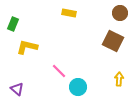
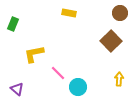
brown square: moved 2 px left; rotated 20 degrees clockwise
yellow L-shape: moved 7 px right, 7 px down; rotated 25 degrees counterclockwise
pink line: moved 1 px left, 2 px down
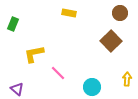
yellow arrow: moved 8 px right
cyan circle: moved 14 px right
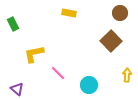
green rectangle: rotated 48 degrees counterclockwise
yellow arrow: moved 4 px up
cyan circle: moved 3 px left, 2 px up
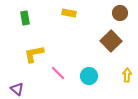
green rectangle: moved 12 px right, 6 px up; rotated 16 degrees clockwise
cyan circle: moved 9 px up
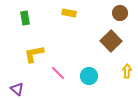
yellow arrow: moved 4 px up
